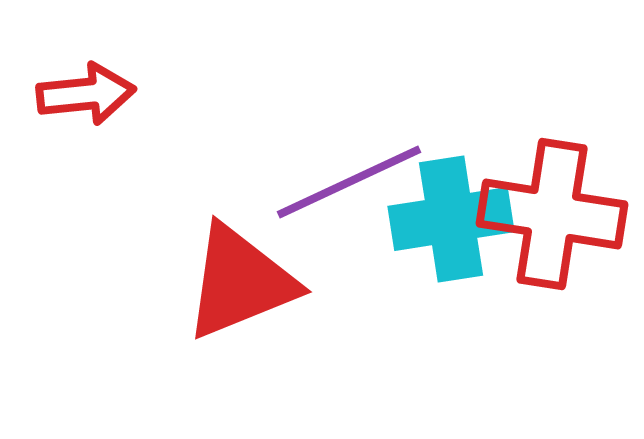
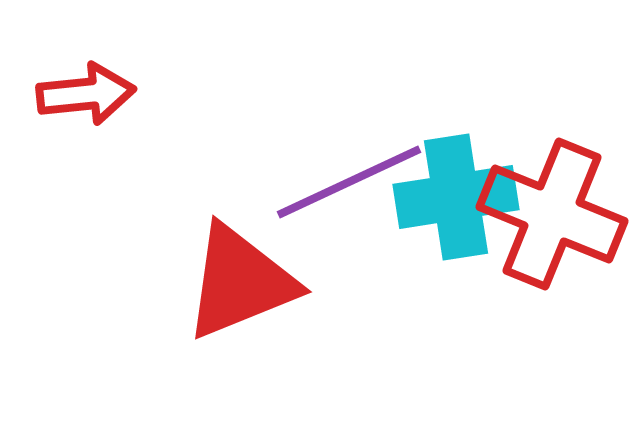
red cross: rotated 13 degrees clockwise
cyan cross: moved 5 px right, 22 px up
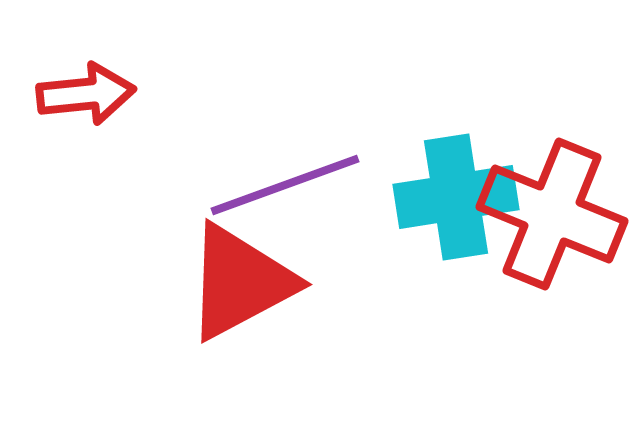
purple line: moved 64 px left, 3 px down; rotated 5 degrees clockwise
red triangle: rotated 6 degrees counterclockwise
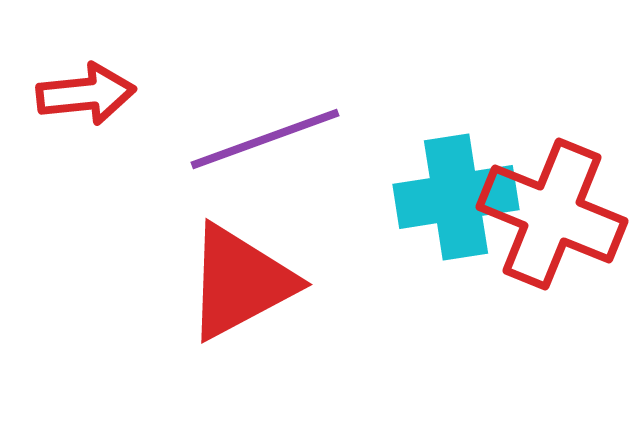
purple line: moved 20 px left, 46 px up
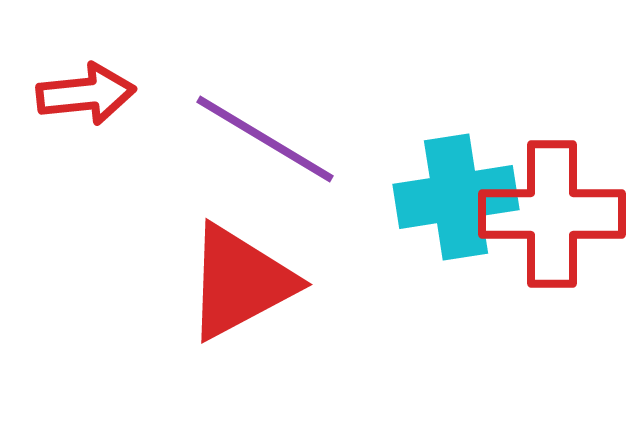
purple line: rotated 51 degrees clockwise
red cross: rotated 22 degrees counterclockwise
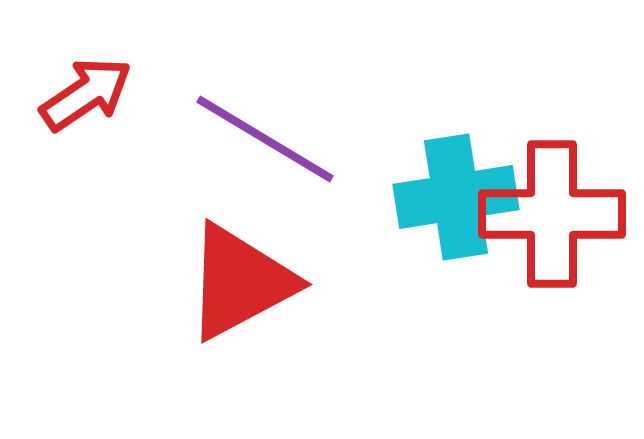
red arrow: rotated 28 degrees counterclockwise
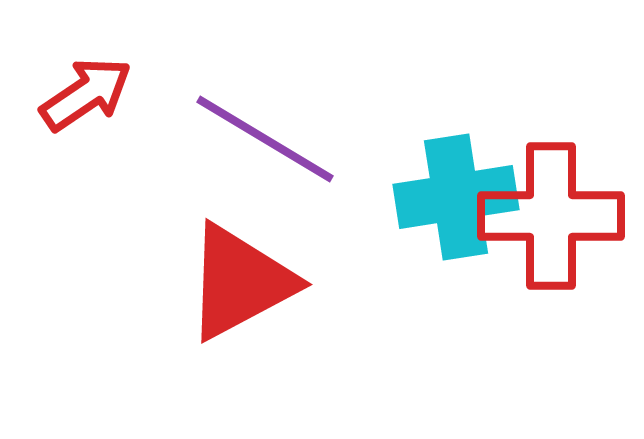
red cross: moved 1 px left, 2 px down
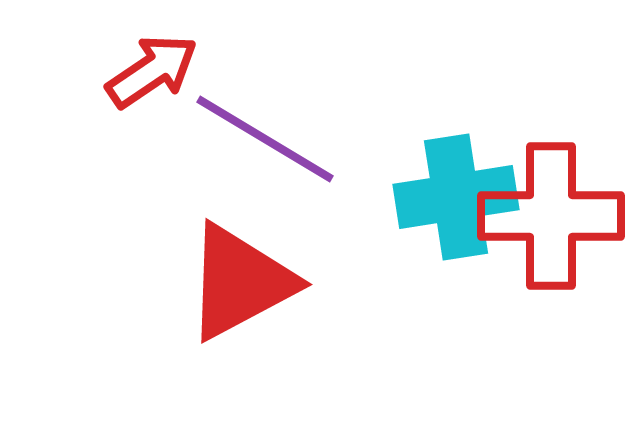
red arrow: moved 66 px right, 23 px up
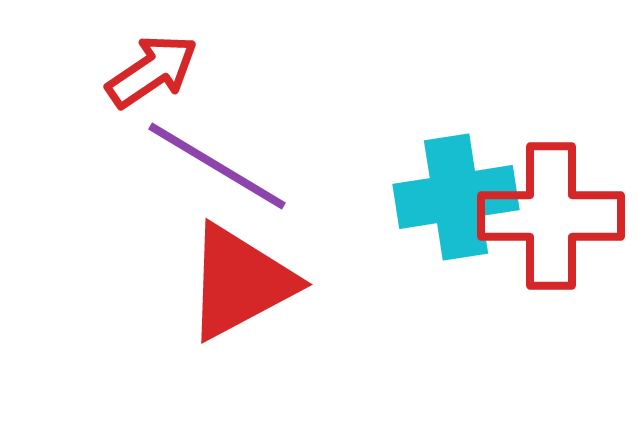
purple line: moved 48 px left, 27 px down
